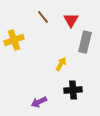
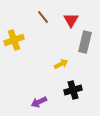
yellow arrow: rotated 32 degrees clockwise
black cross: rotated 12 degrees counterclockwise
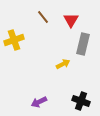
gray rectangle: moved 2 px left, 2 px down
yellow arrow: moved 2 px right
black cross: moved 8 px right, 11 px down; rotated 36 degrees clockwise
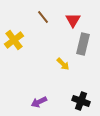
red triangle: moved 2 px right
yellow cross: rotated 18 degrees counterclockwise
yellow arrow: rotated 72 degrees clockwise
